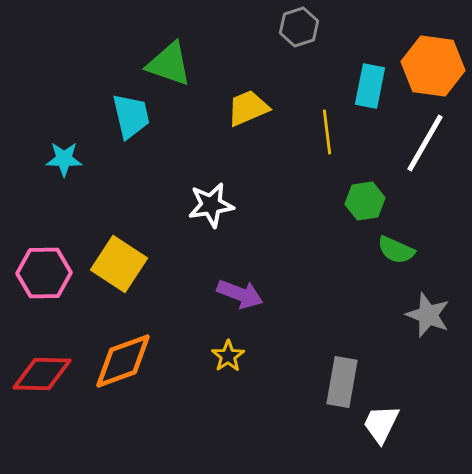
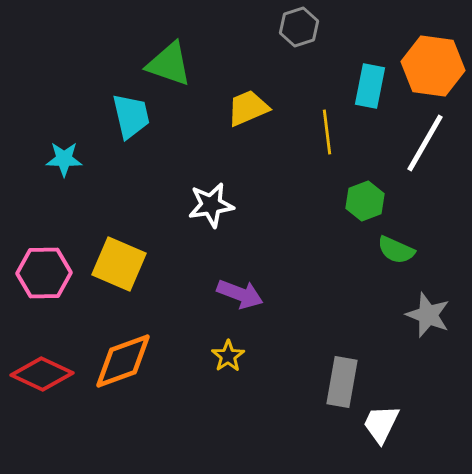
green hexagon: rotated 12 degrees counterclockwise
yellow square: rotated 10 degrees counterclockwise
red diamond: rotated 24 degrees clockwise
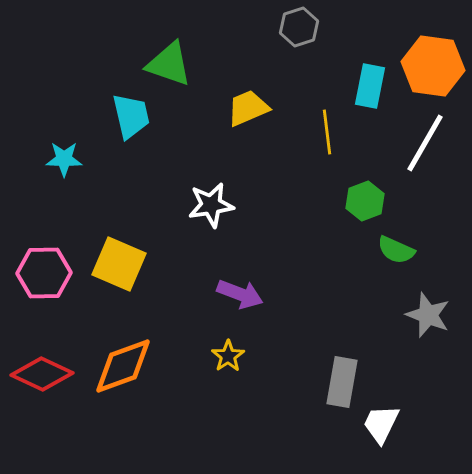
orange diamond: moved 5 px down
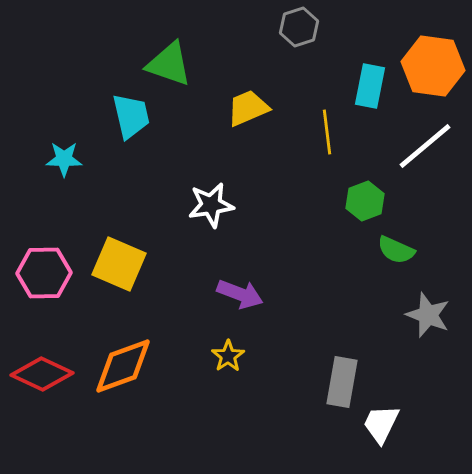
white line: moved 3 px down; rotated 20 degrees clockwise
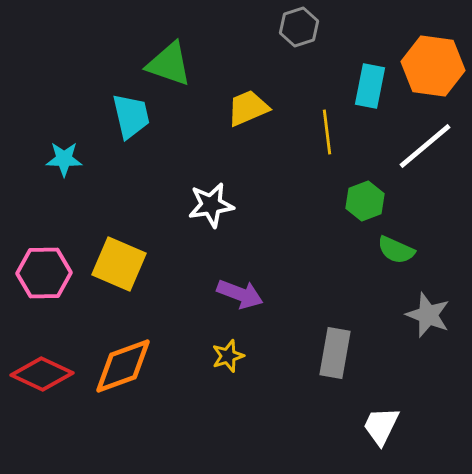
yellow star: rotated 16 degrees clockwise
gray rectangle: moved 7 px left, 29 px up
white trapezoid: moved 2 px down
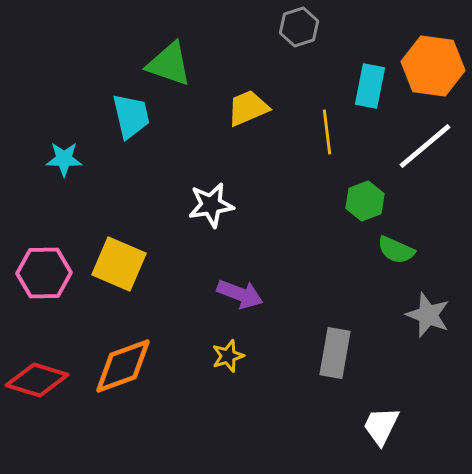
red diamond: moved 5 px left, 6 px down; rotated 8 degrees counterclockwise
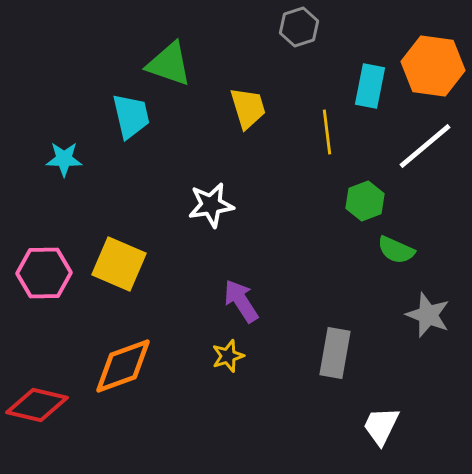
yellow trapezoid: rotated 96 degrees clockwise
purple arrow: moved 1 px right, 7 px down; rotated 144 degrees counterclockwise
red diamond: moved 25 px down; rotated 4 degrees counterclockwise
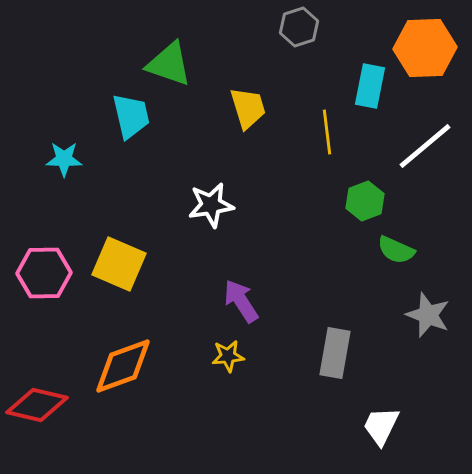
orange hexagon: moved 8 px left, 18 px up; rotated 10 degrees counterclockwise
yellow star: rotated 12 degrees clockwise
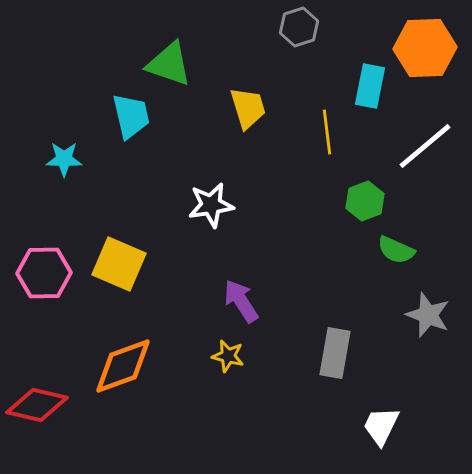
yellow star: rotated 20 degrees clockwise
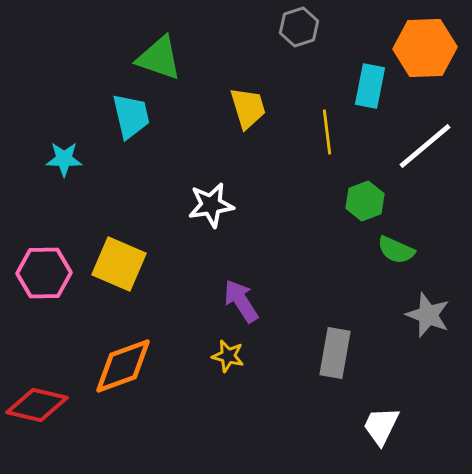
green triangle: moved 10 px left, 6 px up
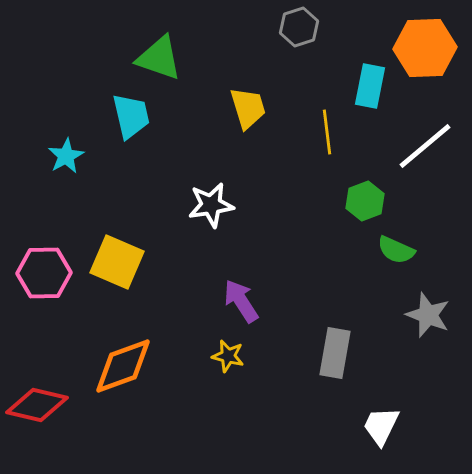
cyan star: moved 2 px right, 3 px up; rotated 30 degrees counterclockwise
yellow square: moved 2 px left, 2 px up
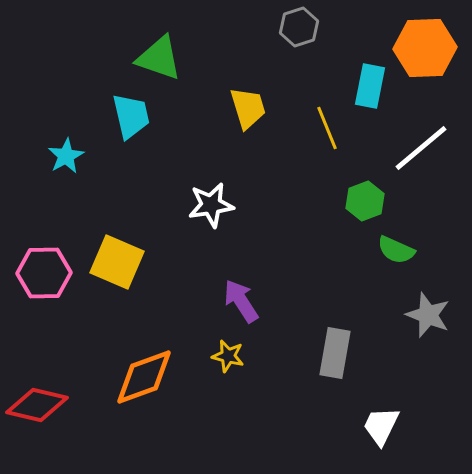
yellow line: moved 4 px up; rotated 15 degrees counterclockwise
white line: moved 4 px left, 2 px down
orange diamond: moved 21 px right, 11 px down
